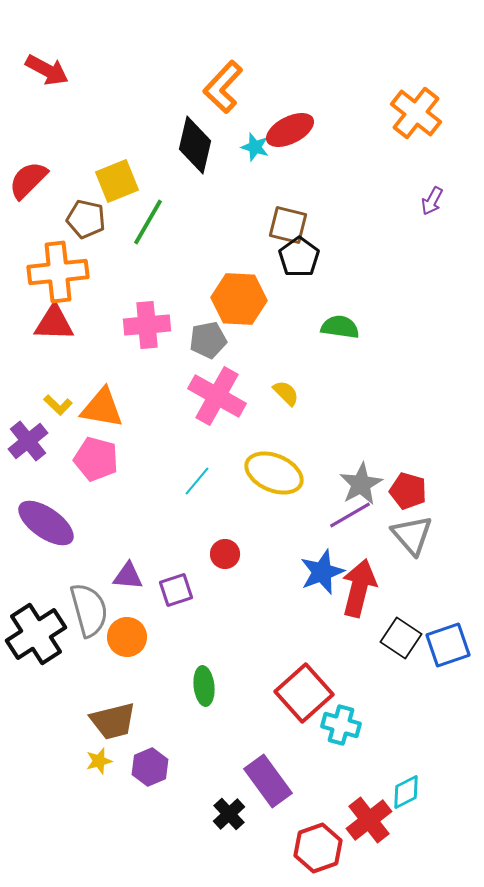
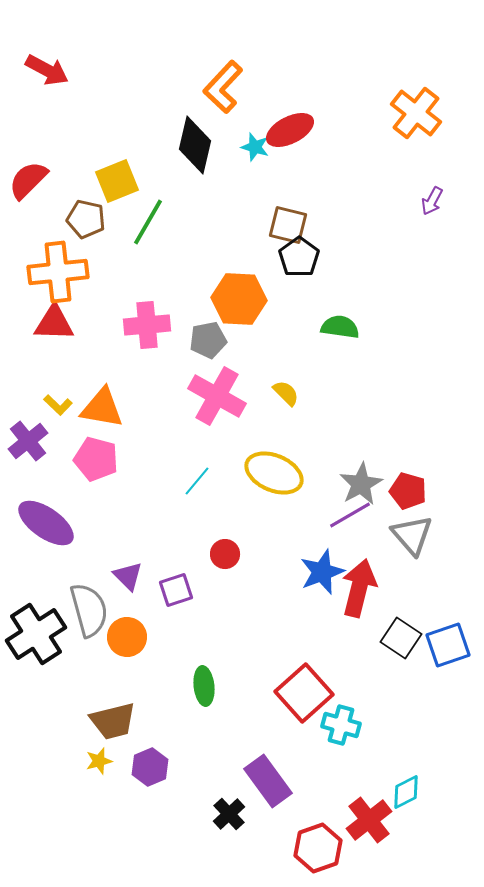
purple triangle at (128, 576): rotated 40 degrees clockwise
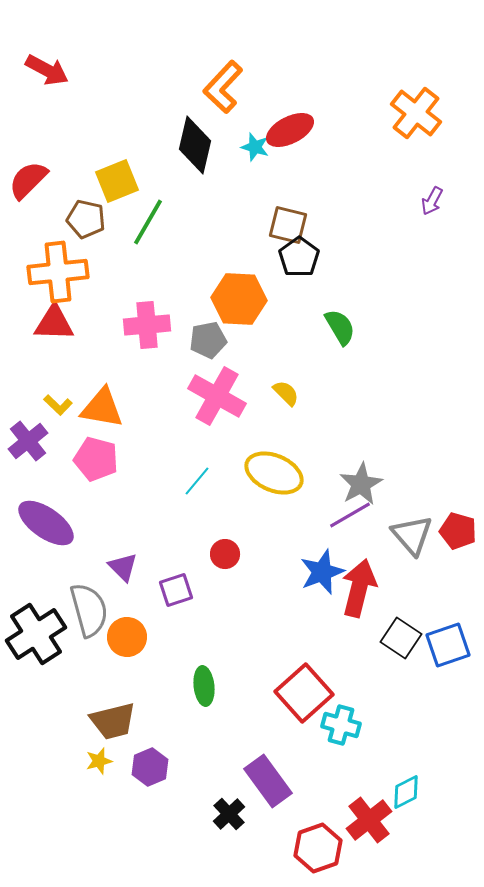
green semicircle at (340, 327): rotated 51 degrees clockwise
red pentagon at (408, 491): moved 50 px right, 40 px down
purple triangle at (128, 576): moved 5 px left, 9 px up
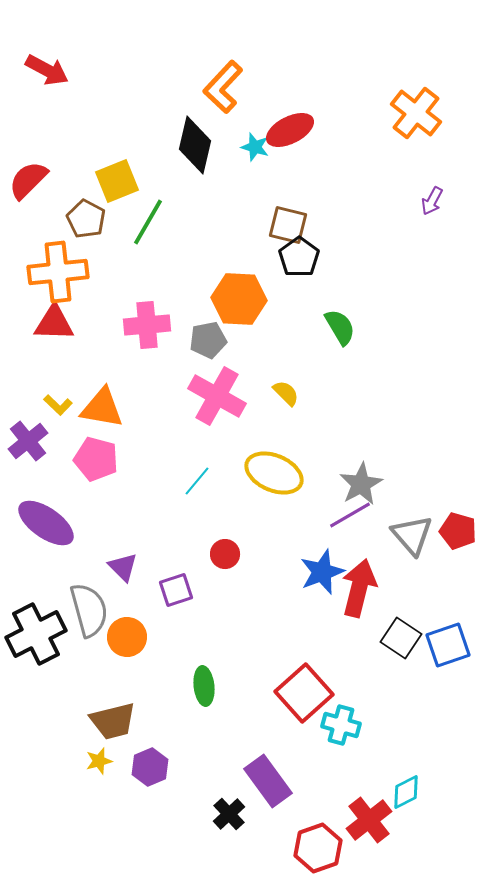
brown pentagon at (86, 219): rotated 15 degrees clockwise
black cross at (36, 634): rotated 6 degrees clockwise
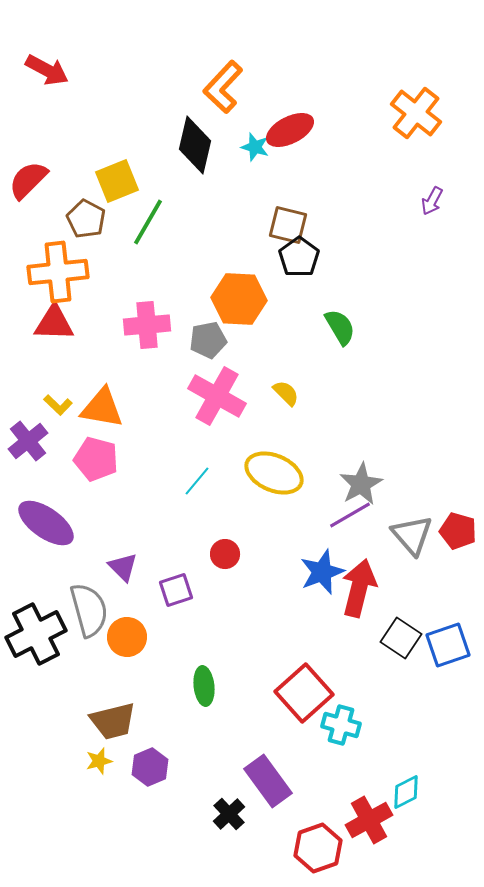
red cross at (369, 820): rotated 9 degrees clockwise
